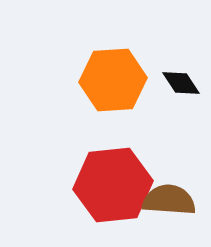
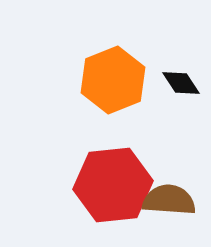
orange hexagon: rotated 18 degrees counterclockwise
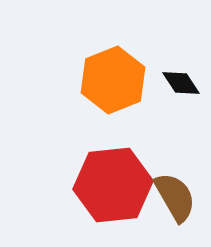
brown semicircle: moved 6 px right, 3 px up; rotated 56 degrees clockwise
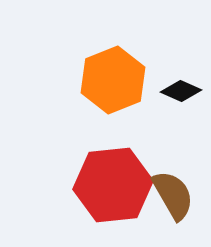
black diamond: moved 8 px down; rotated 33 degrees counterclockwise
brown semicircle: moved 2 px left, 2 px up
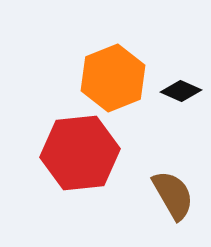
orange hexagon: moved 2 px up
red hexagon: moved 33 px left, 32 px up
